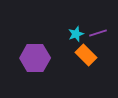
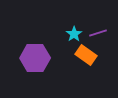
cyan star: moved 2 px left; rotated 14 degrees counterclockwise
orange rectangle: rotated 10 degrees counterclockwise
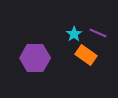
purple line: rotated 42 degrees clockwise
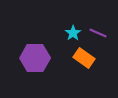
cyan star: moved 1 px left, 1 px up
orange rectangle: moved 2 px left, 3 px down
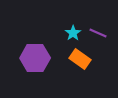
orange rectangle: moved 4 px left, 1 px down
